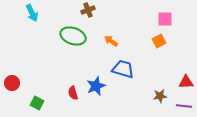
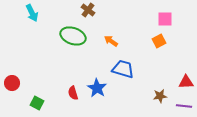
brown cross: rotated 32 degrees counterclockwise
blue star: moved 1 px right, 2 px down; rotated 18 degrees counterclockwise
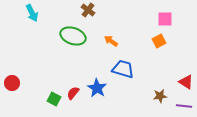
red triangle: rotated 35 degrees clockwise
red semicircle: rotated 56 degrees clockwise
green square: moved 17 px right, 4 px up
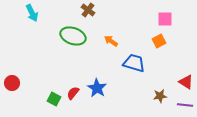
blue trapezoid: moved 11 px right, 6 px up
purple line: moved 1 px right, 1 px up
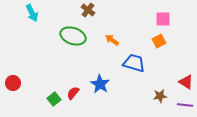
pink square: moved 2 px left
orange arrow: moved 1 px right, 1 px up
red circle: moved 1 px right
blue star: moved 3 px right, 4 px up
green square: rotated 24 degrees clockwise
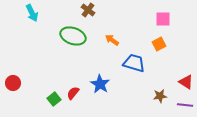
orange square: moved 3 px down
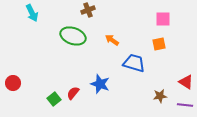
brown cross: rotated 32 degrees clockwise
orange square: rotated 16 degrees clockwise
blue star: rotated 12 degrees counterclockwise
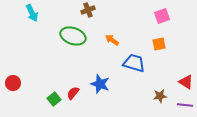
pink square: moved 1 px left, 3 px up; rotated 21 degrees counterclockwise
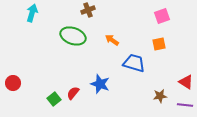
cyan arrow: rotated 138 degrees counterclockwise
